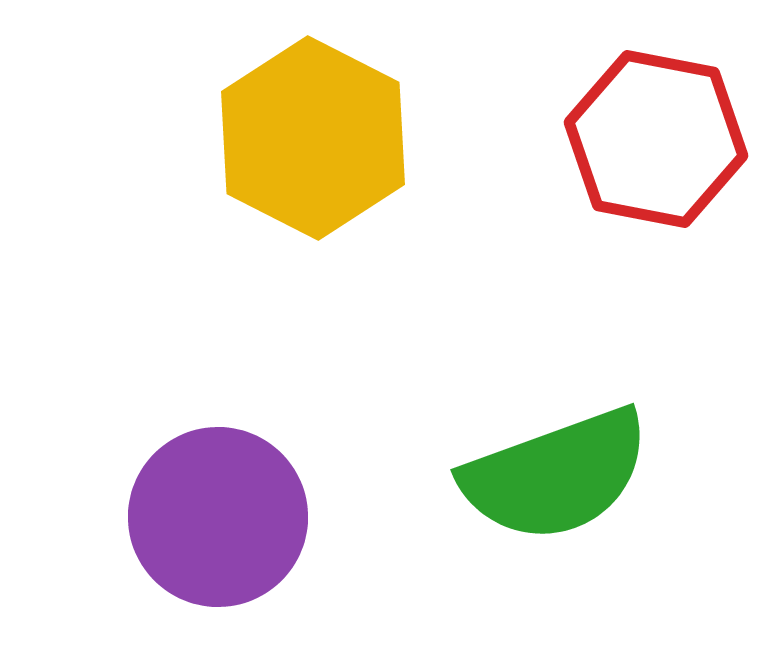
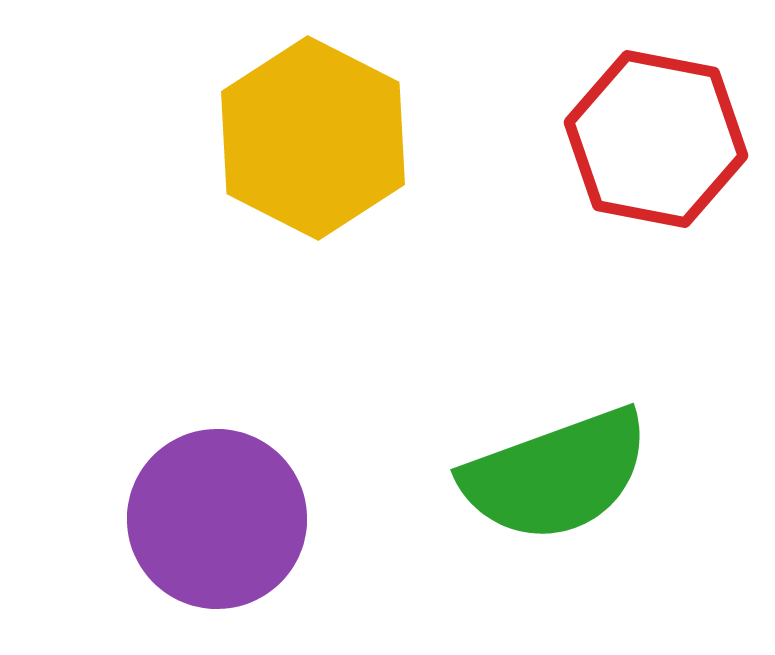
purple circle: moved 1 px left, 2 px down
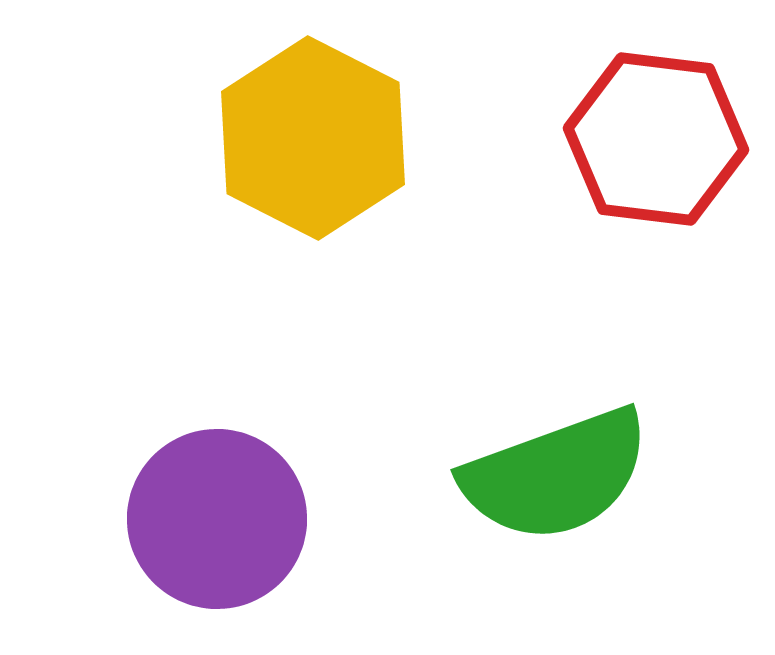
red hexagon: rotated 4 degrees counterclockwise
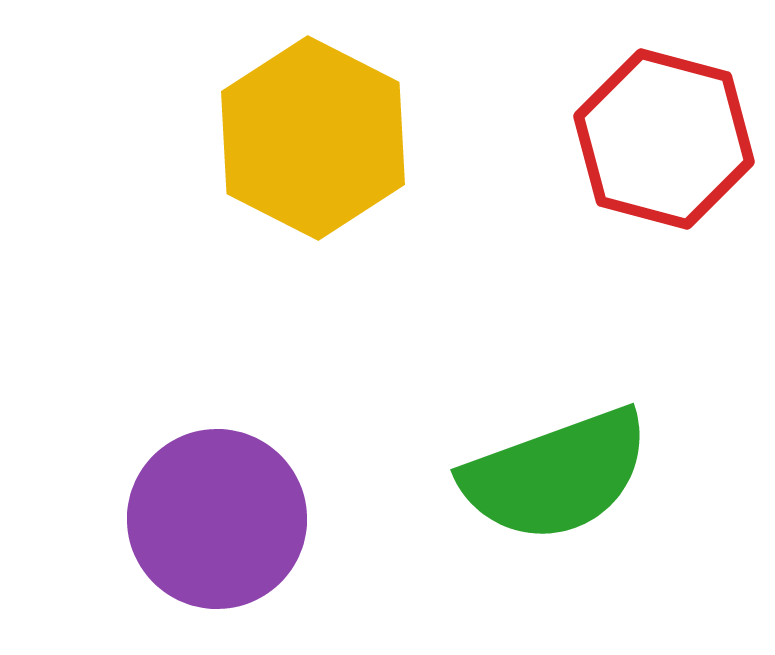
red hexagon: moved 8 px right; rotated 8 degrees clockwise
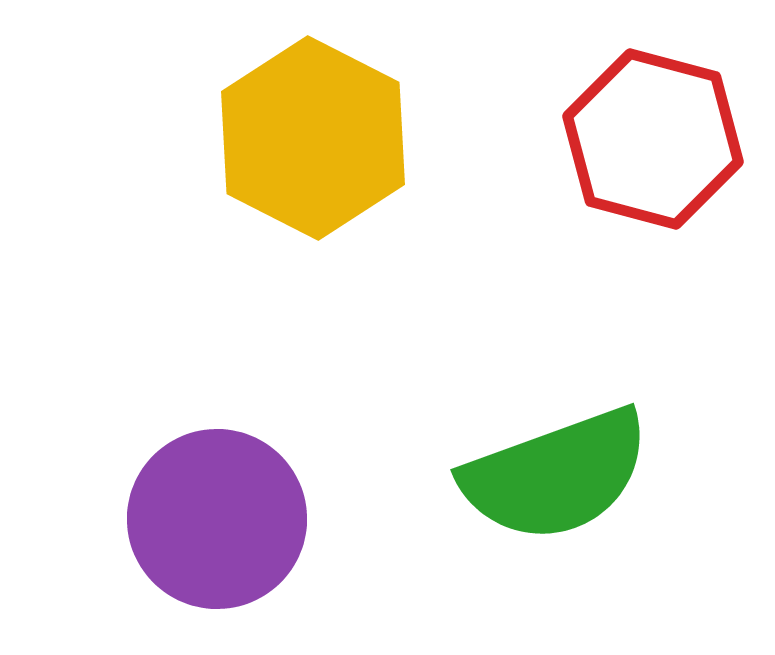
red hexagon: moved 11 px left
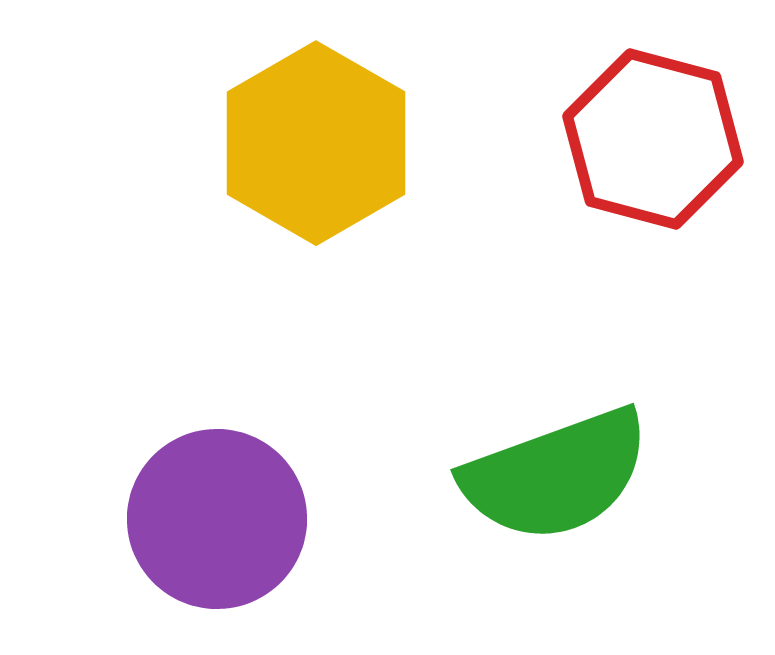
yellow hexagon: moved 3 px right, 5 px down; rotated 3 degrees clockwise
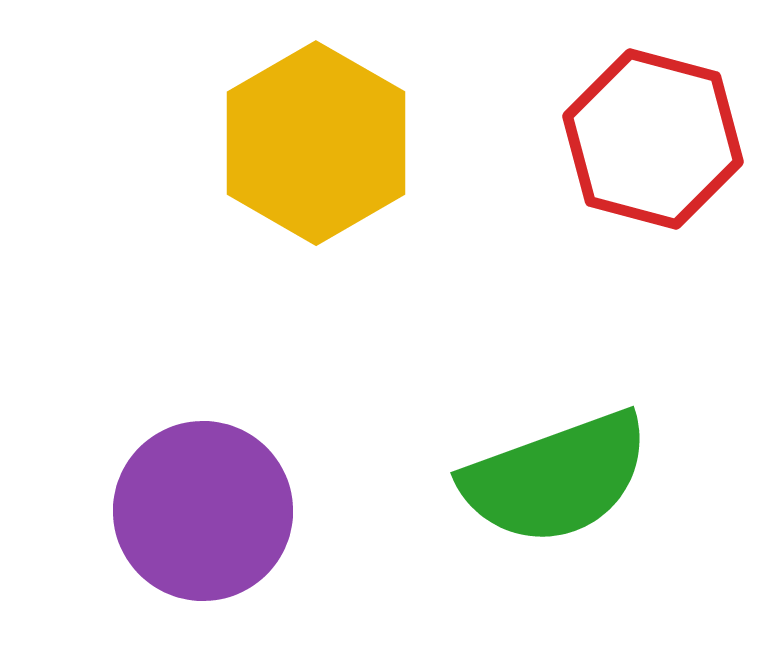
green semicircle: moved 3 px down
purple circle: moved 14 px left, 8 px up
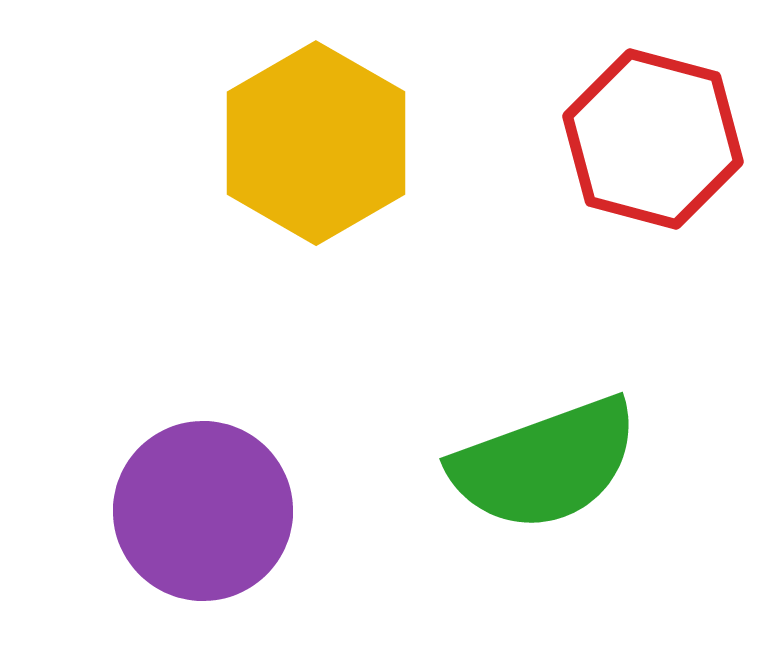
green semicircle: moved 11 px left, 14 px up
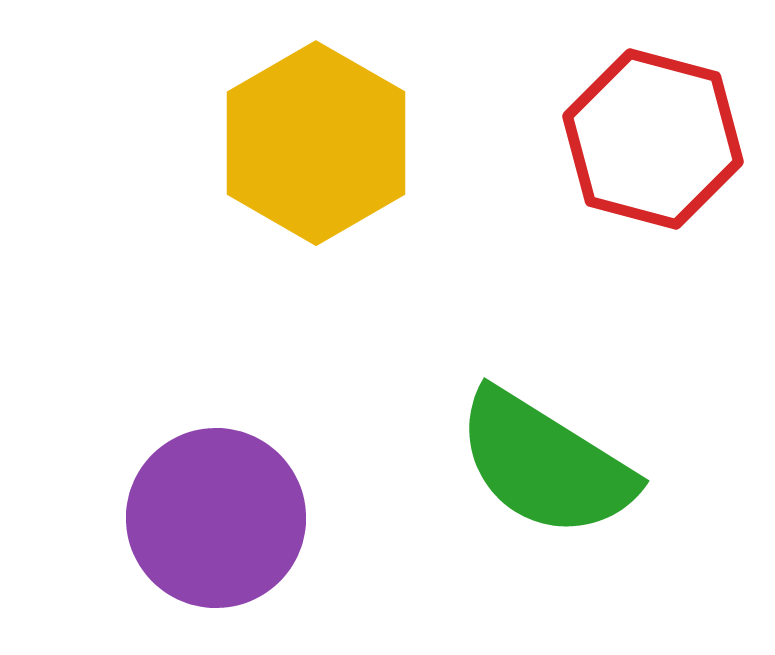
green semicircle: rotated 52 degrees clockwise
purple circle: moved 13 px right, 7 px down
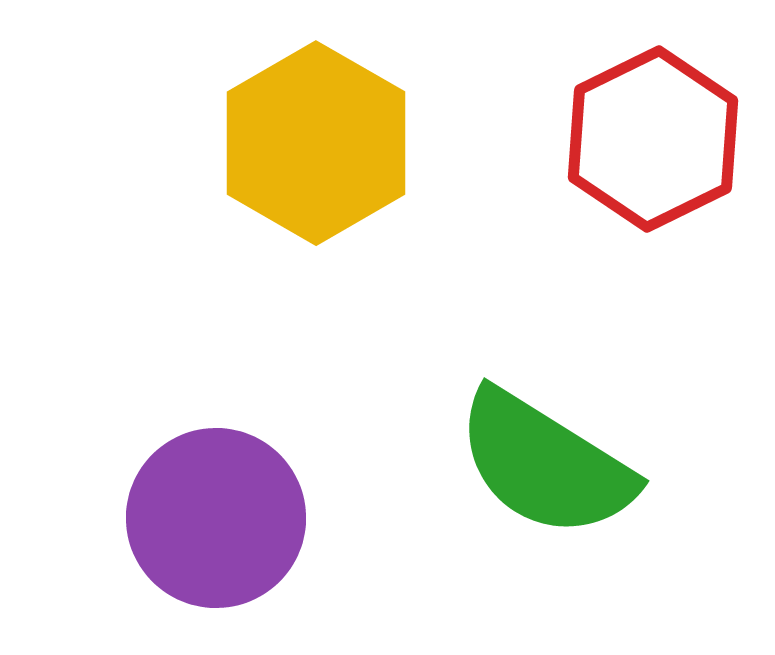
red hexagon: rotated 19 degrees clockwise
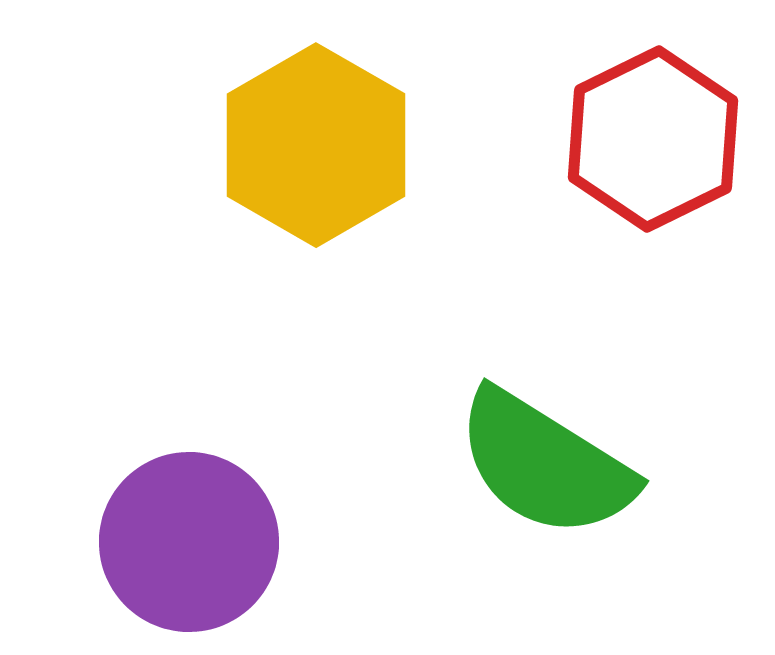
yellow hexagon: moved 2 px down
purple circle: moved 27 px left, 24 px down
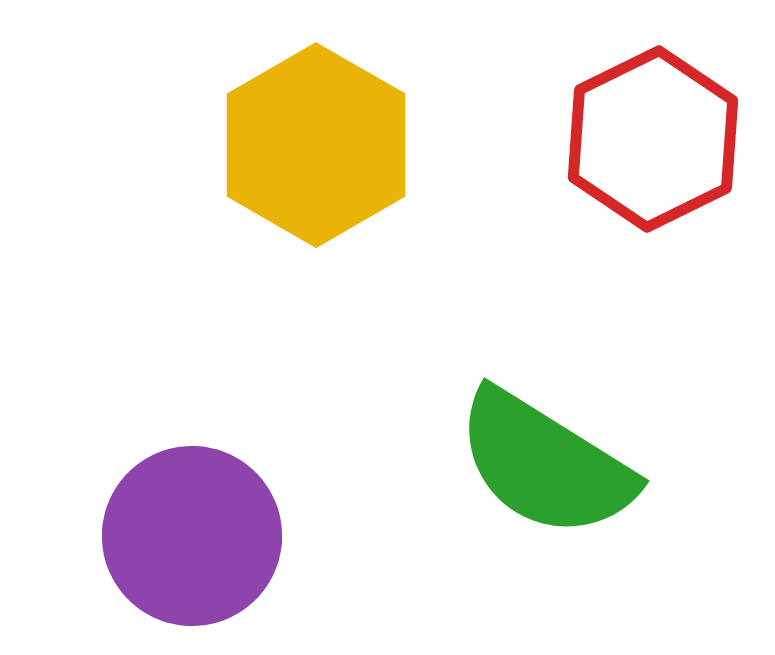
purple circle: moved 3 px right, 6 px up
